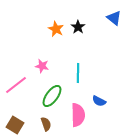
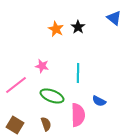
green ellipse: rotated 75 degrees clockwise
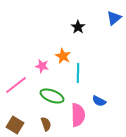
blue triangle: rotated 42 degrees clockwise
orange star: moved 7 px right, 27 px down
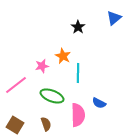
pink star: rotated 24 degrees counterclockwise
blue semicircle: moved 2 px down
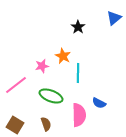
green ellipse: moved 1 px left
pink semicircle: moved 1 px right
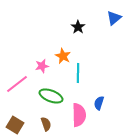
pink line: moved 1 px right, 1 px up
blue semicircle: rotated 80 degrees clockwise
